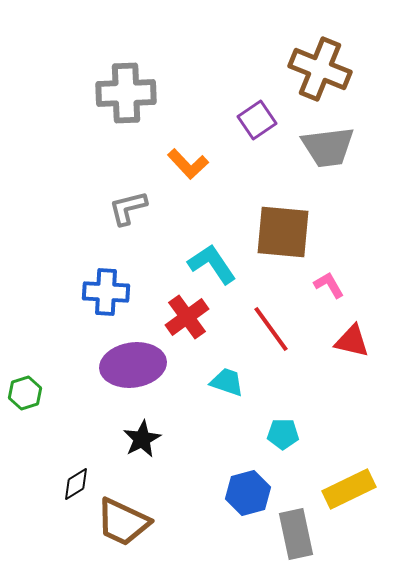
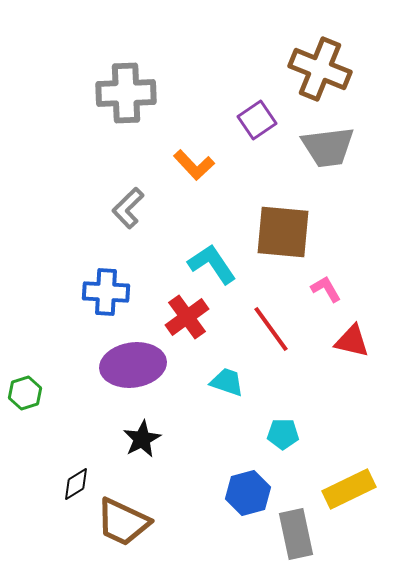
orange L-shape: moved 6 px right, 1 px down
gray L-shape: rotated 30 degrees counterclockwise
pink L-shape: moved 3 px left, 4 px down
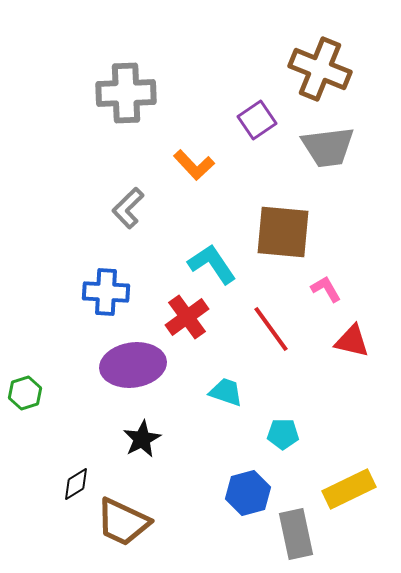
cyan trapezoid: moved 1 px left, 10 px down
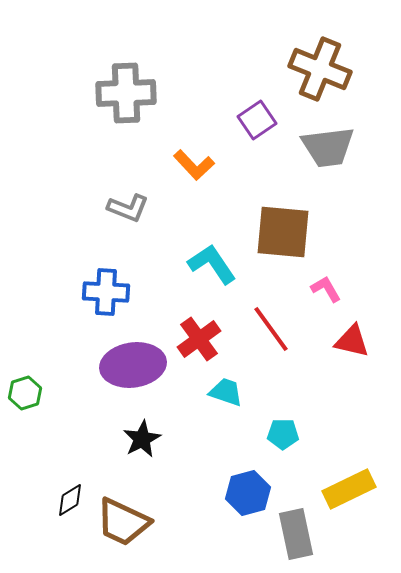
gray L-shape: rotated 114 degrees counterclockwise
red cross: moved 12 px right, 22 px down
black diamond: moved 6 px left, 16 px down
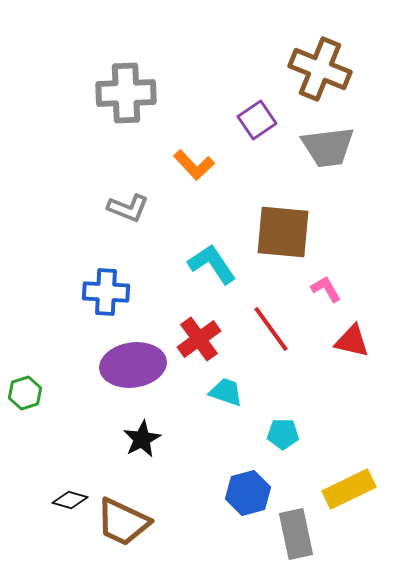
black diamond: rotated 48 degrees clockwise
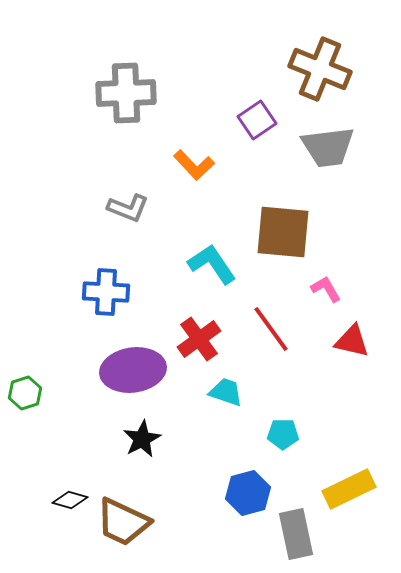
purple ellipse: moved 5 px down
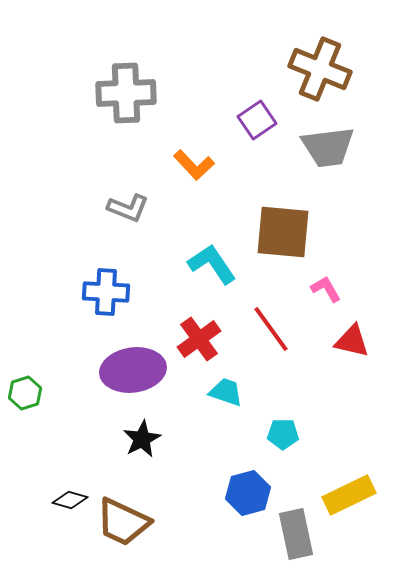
yellow rectangle: moved 6 px down
